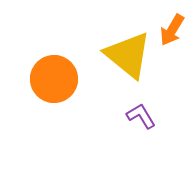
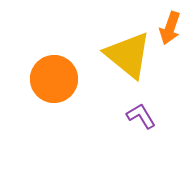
orange arrow: moved 2 px left, 2 px up; rotated 12 degrees counterclockwise
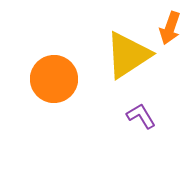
yellow triangle: rotated 48 degrees clockwise
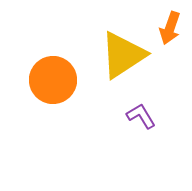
yellow triangle: moved 5 px left
orange circle: moved 1 px left, 1 px down
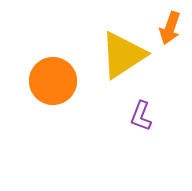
orange circle: moved 1 px down
purple L-shape: rotated 128 degrees counterclockwise
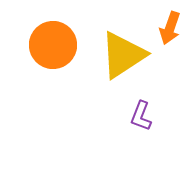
orange circle: moved 36 px up
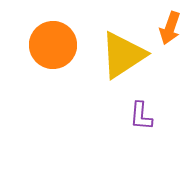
purple L-shape: rotated 16 degrees counterclockwise
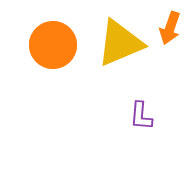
yellow triangle: moved 3 px left, 12 px up; rotated 10 degrees clockwise
